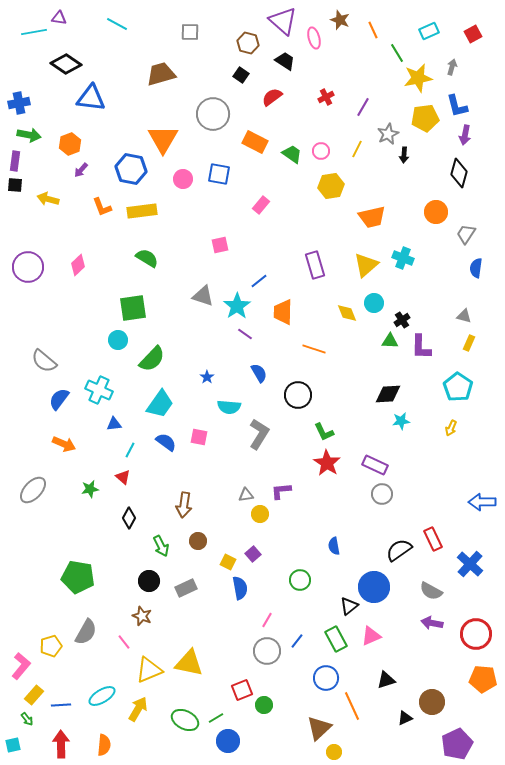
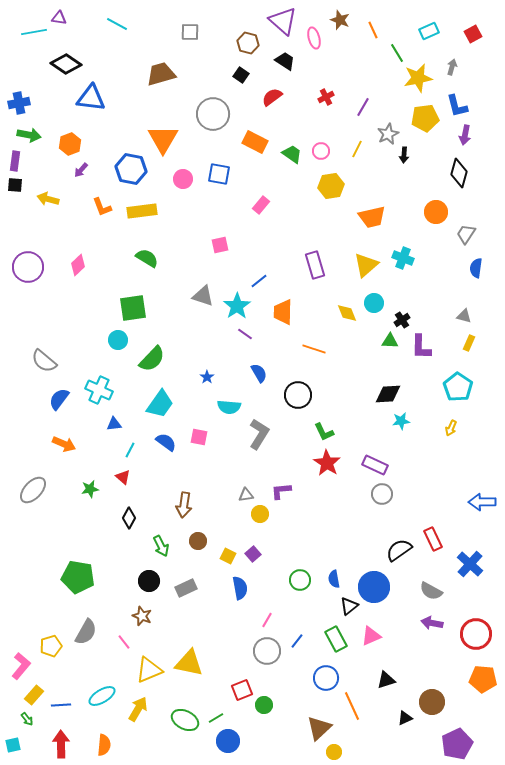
blue semicircle at (334, 546): moved 33 px down
yellow square at (228, 562): moved 6 px up
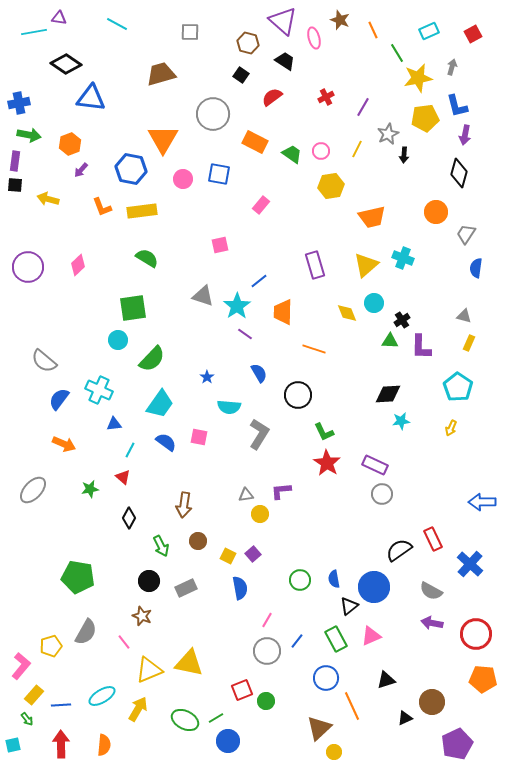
green circle at (264, 705): moved 2 px right, 4 px up
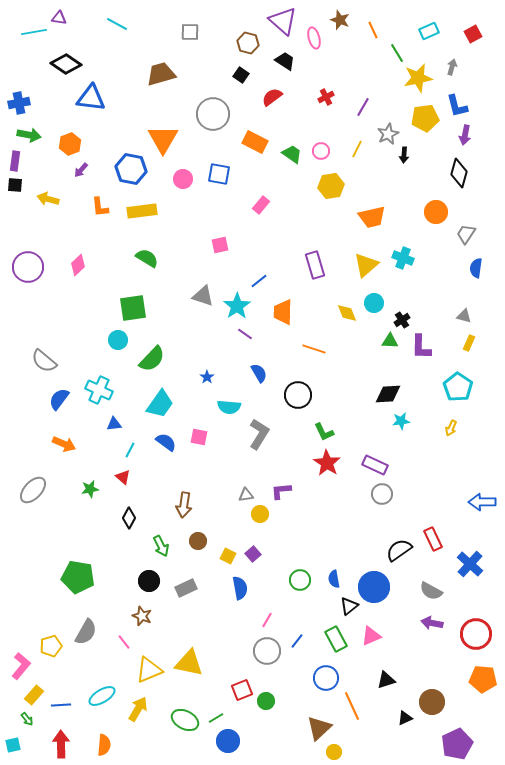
orange L-shape at (102, 207): moved 2 px left; rotated 15 degrees clockwise
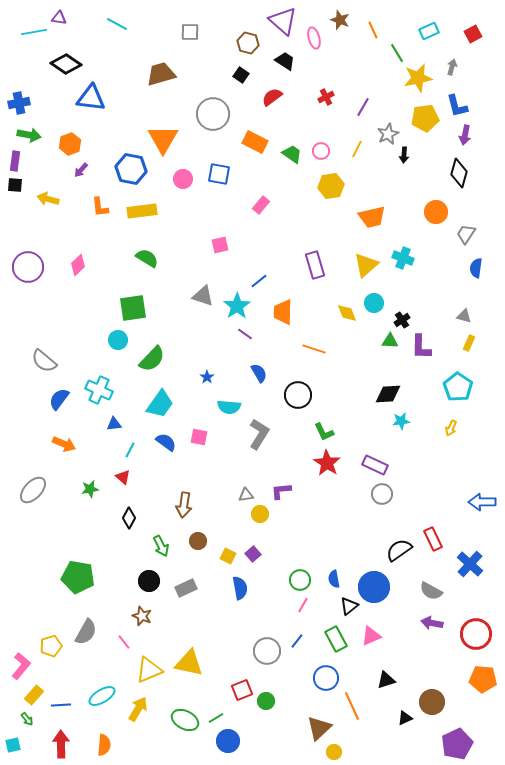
pink line at (267, 620): moved 36 px right, 15 px up
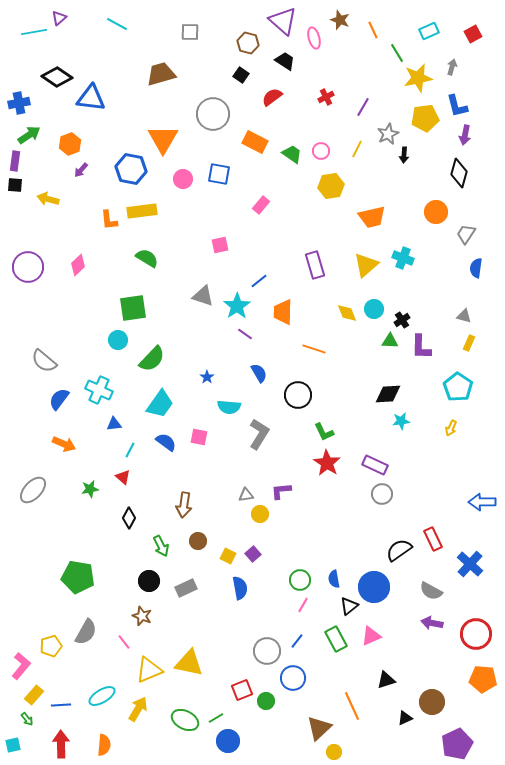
purple triangle at (59, 18): rotated 49 degrees counterclockwise
black diamond at (66, 64): moved 9 px left, 13 px down
green arrow at (29, 135): rotated 45 degrees counterclockwise
orange L-shape at (100, 207): moved 9 px right, 13 px down
cyan circle at (374, 303): moved 6 px down
blue circle at (326, 678): moved 33 px left
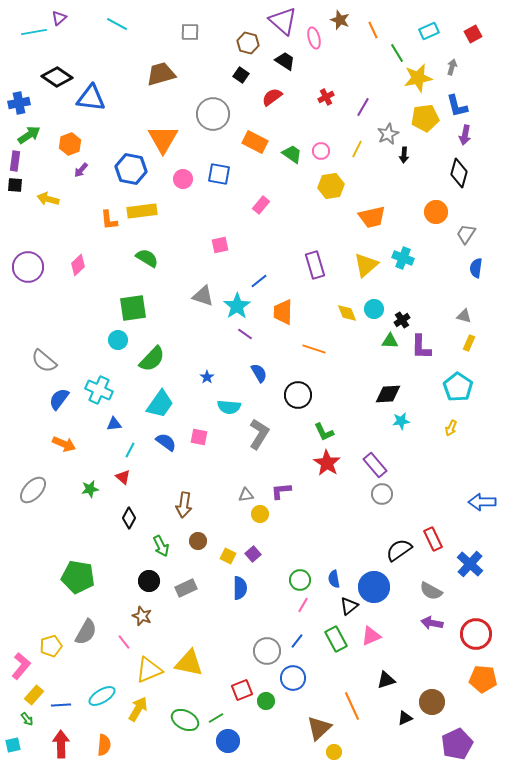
purple rectangle at (375, 465): rotated 25 degrees clockwise
blue semicircle at (240, 588): rotated 10 degrees clockwise
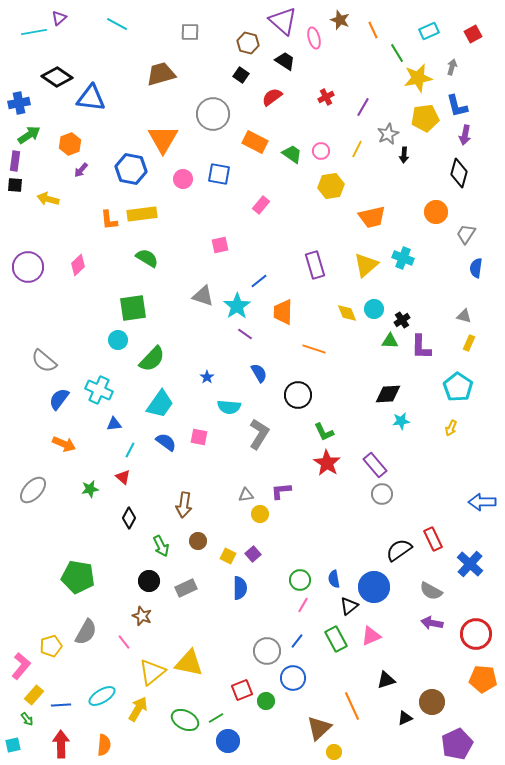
yellow rectangle at (142, 211): moved 3 px down
yellow triangle at (149, 670): moved 3 px right, 2 px down; rotated 16 degrees counterclockwise
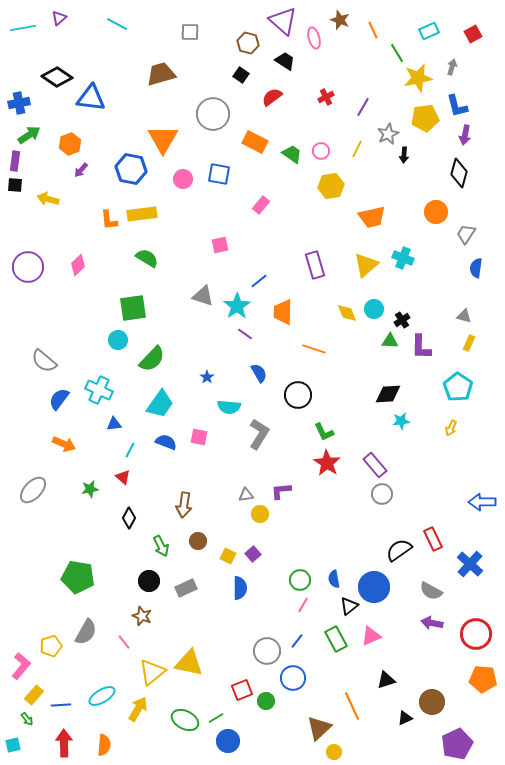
cyan line at (34, 32): moved 11 px left, 4 px up
blue semicircle at (166, 442): rotated 15 degrees counterclockwise
red arrow at (61, 744): moved 3 px right, 1 px up
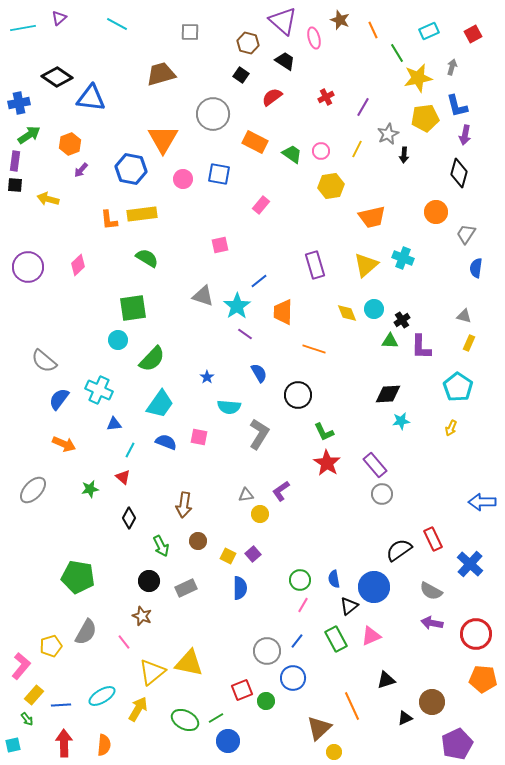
purple L-shape at (281, 491): rotated 30 degrees counterclockwise
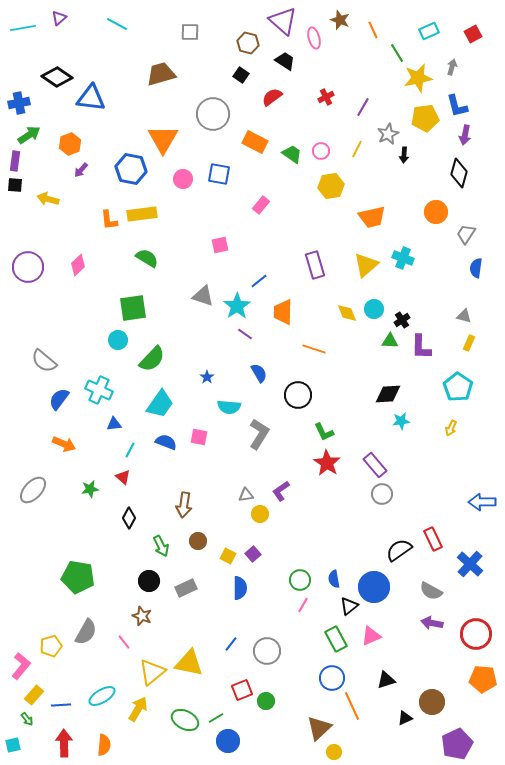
blue line at (297, 641): moved 66 px left, 3 px down
blue circle at (293, 678): moved 39 px right
